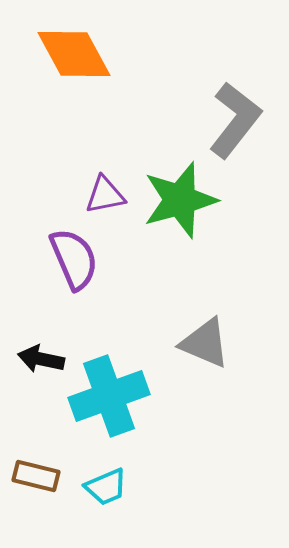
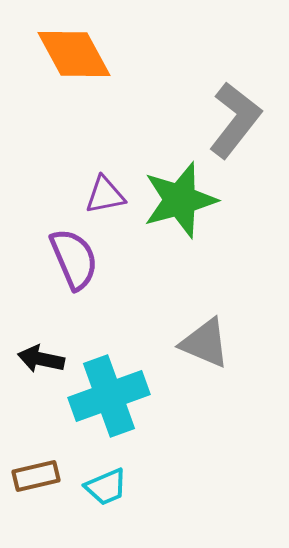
brown rectangle: rotated 27 degrees counterclockwise
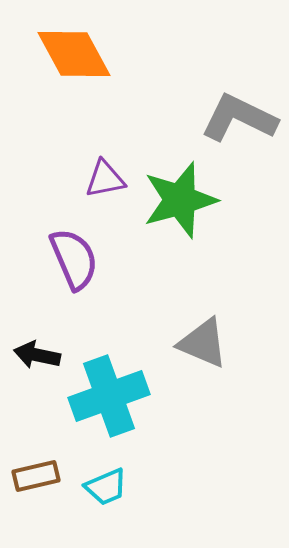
gray L-shape: moved 4 px right, 2 px up; rotated 102 degrees counterclockwise
purple triangle: moved 16 px up
gray triangle: moved 2 px left
black arrow: moved 4 px left, 4 px up
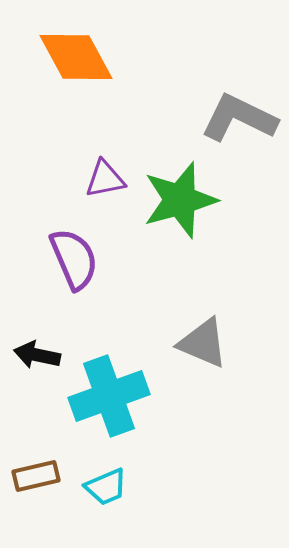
orange diamond: moved 2 px right, 3 px down
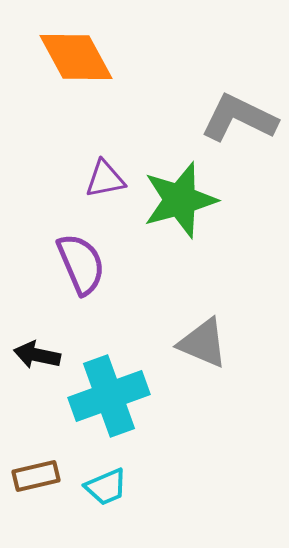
purple semicircle: moved 7 px right, 5 px down
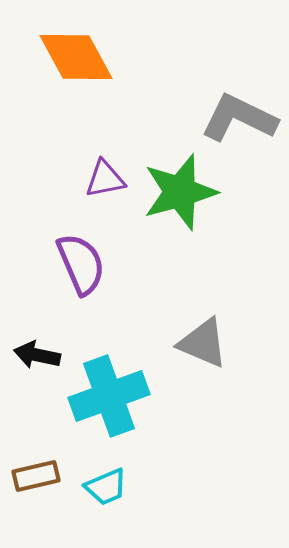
green star: moved 8 px up
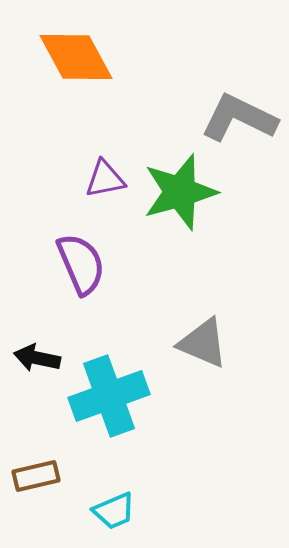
black arrow: moved 3 px down
cyan trapezoid: moved 8 px right, 24 px down
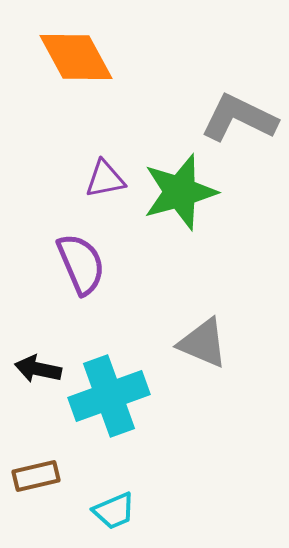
black arrow: moved 1 px right, 11 px down
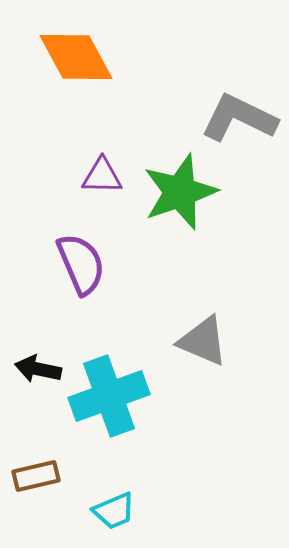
purple triangle: moved 3 px left, 3 px up; rotated 12 degrees clockwise
green star: rotated 4 degrees counterclockwise
gray triangle: moved 2 px up
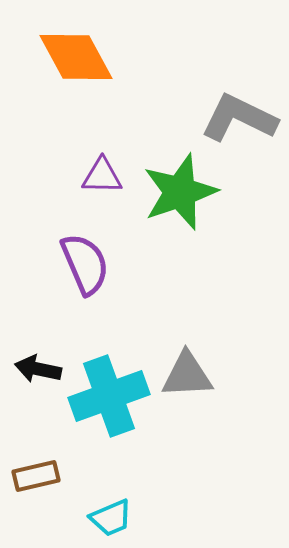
purple semicircle: moved 4 px right
gray triangle: moved 16 px left, 34 px down; rotated 26 degrees counterclockwise
cyan trapezoid: moved 3 px left, 7 px down
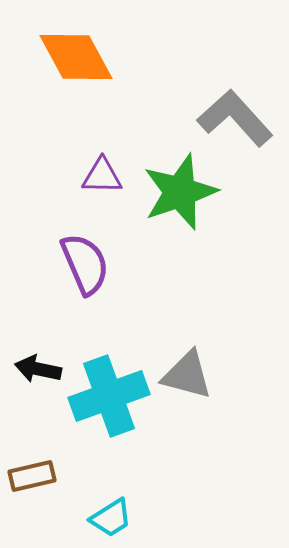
gray L-shape: moved 4 px left; rotated 22 degrees clockwise
gray triangle: rotated 18 degrees clockwise
brown rectangle: moved 4 px left
cyan trapezoid: rotated 9 degrees counterclockwise
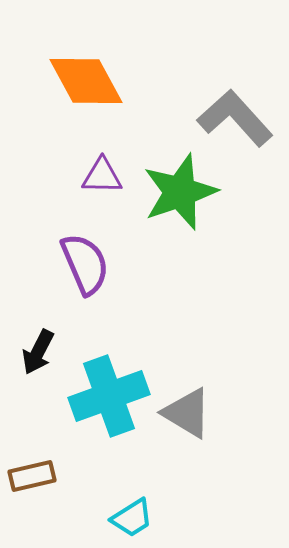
orange diamond: moved 10 px right, 24 px down
black arrow: moved 17 px up; rotated 75 degrees counterclockwise
gray triangle: moved 38 px down; rotated 16 degrees clockwise
cyan trapezoid: moved 21 px right
